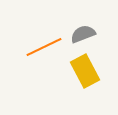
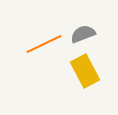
orange line: moved 3 px up
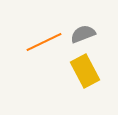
orange line: moved 2 px up
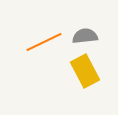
gray semicircle: moved 2 px right, 2 px down; rotated 15 degrees clockwise
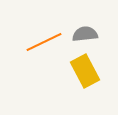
gray semicircle: moved 2 px up
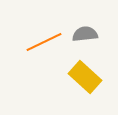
yellow rectangle: moved 6 px down; rotated 20 degrees counterclockwise
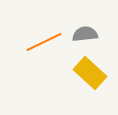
yellow rectangle: moved 5 px right, 4 px up
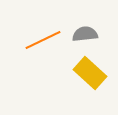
orange line: moved 1 px left, 2 px up
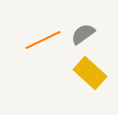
gray semicircle: moved 2 px left; rotated 30 degrees counterclockwise
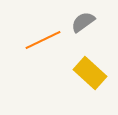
gray semicircle: moved 12 px up
